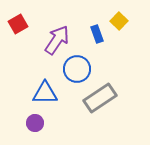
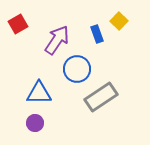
blue triangle: moved 6 px left
gray rectangle: moved 1 px right, 1 px up
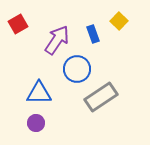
blue rectangle: moved 4 px left
purple circle: moved 1 px right
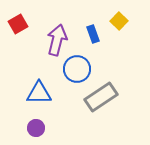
purple arrow: rotated 20 degrees counterclockwise
purple circle: moved 5 px down
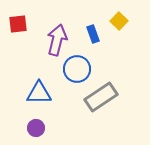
red square: rotated 24 degrees clockwise
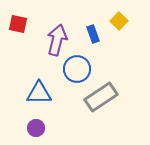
red square: rotated 18 degrees clockwise
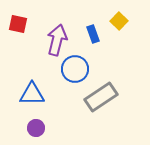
blue circle: moved 2 px left
blue triangle: moved 7 px left, 1 px down
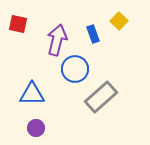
gray rectangle: rotated 8 degrees counterclockwise
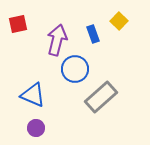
red square: rotated 24 degrees counterclockwise
blue triangle: moved 1 px right, 1 px down; rotated 24 degrees clockwise
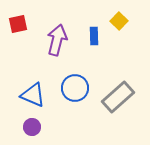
blue rectangle: moved 1 px right, 2 px down; rotated 18 degrees clockwise
blue circle: moved 19 px down
gray rectangle: moved 17 px right
purple circle: moved 4 px left, 1 px up
